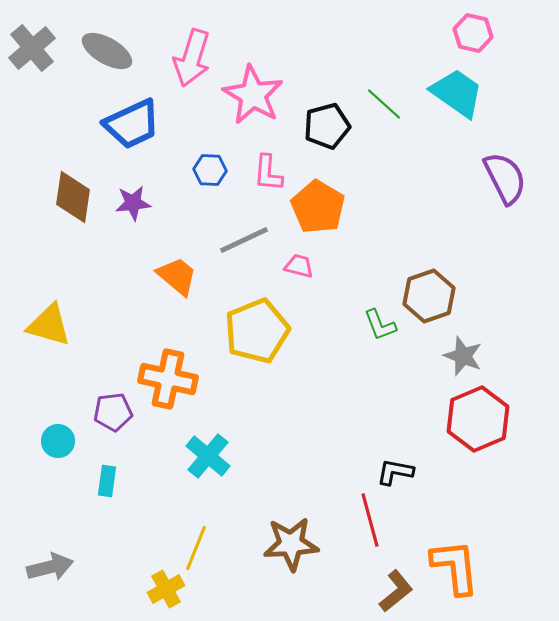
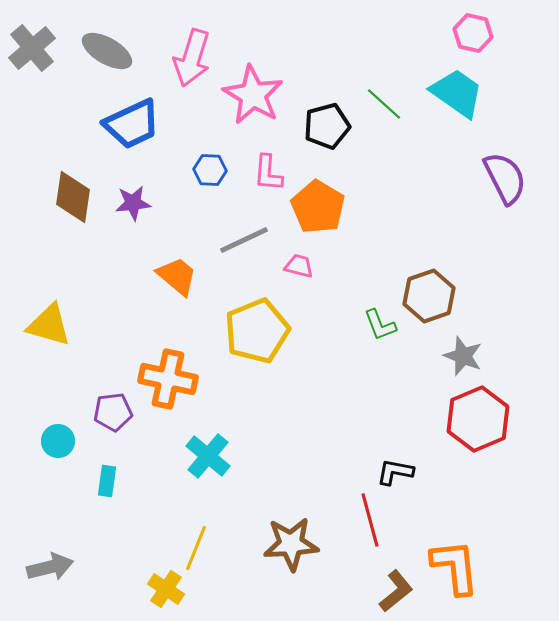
yellow cross: rotated 27 degrees counterclockwise
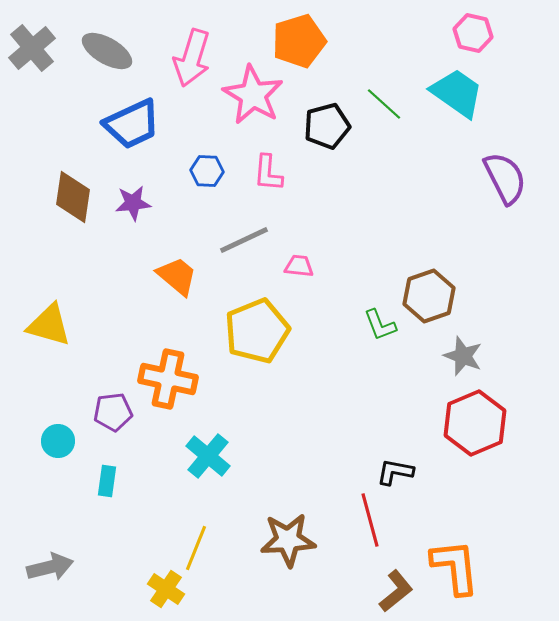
blue hexagon: moved 3 px left, 1 px down
orange pentagon: moved 19 px left, 166 px up; rotated 24 degrees clockwise
pink trapezoid: rotated 8 degrees counterclockwise
red hexagon: moved 3 px left, 4 px down
brown star: moved 3 px left, 4 px up
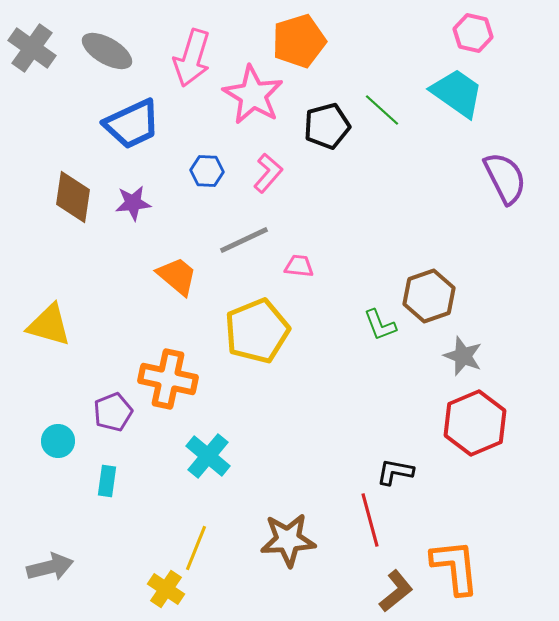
gray cross: rotated 15 degrees counterclockwise
green line: moved 2 px left, 6 px down
pink L-shape: rotated 144 degrees counterclockwise
purple pentagon: rotated 15 degrees counterclockwise
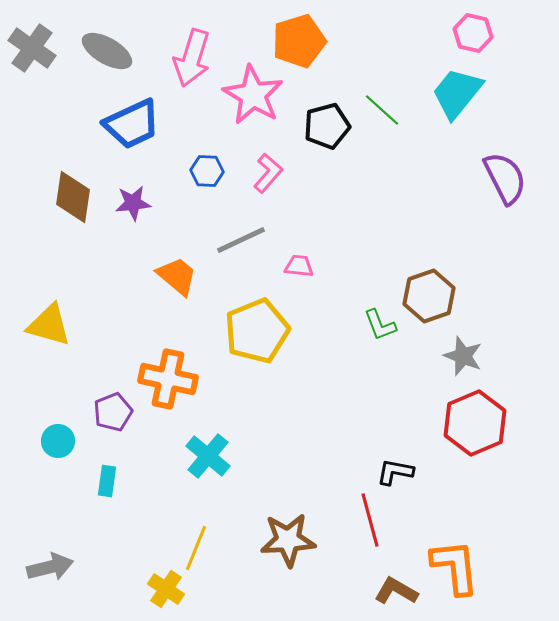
cyan trapezoid: rotated 86 degrees counterclockwise
gray line: moved 3 px left
brown L-shape: rotated 111 degrees counterclockwise
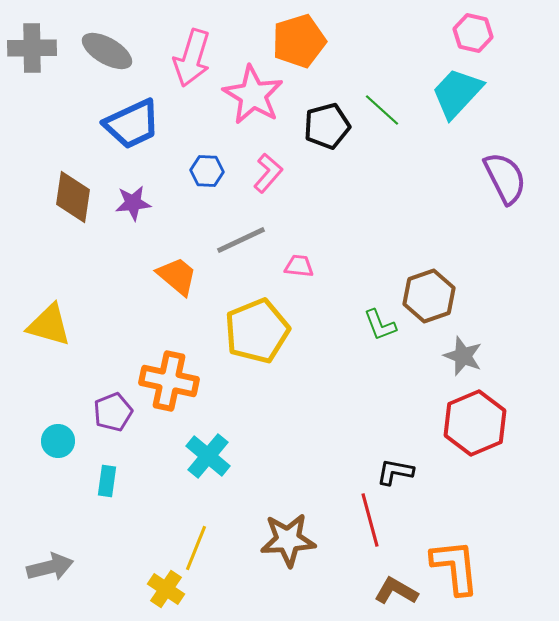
gray cross: rotated 36 degrees counterclockwise
cyan trapezoid: rotated 4 degrees clockwise
orange cross: moved 1 px right, 2 px down
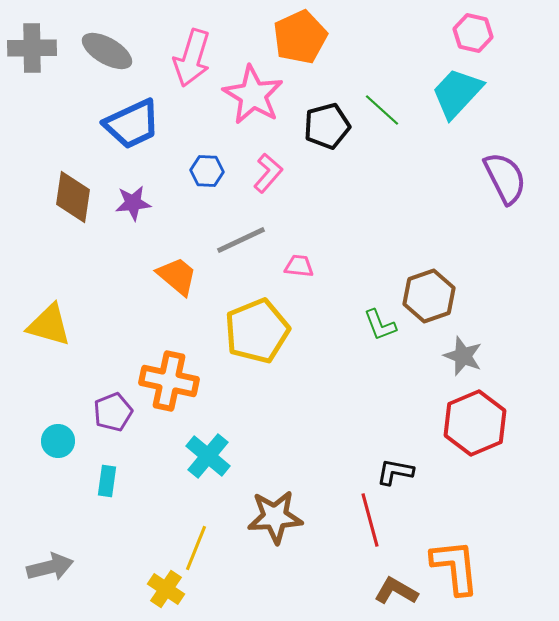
orange pentagon: moved 1 px right, 4 px up; rotated 8 degrees counterclockwise
brown star: moved 13 px left, 23 px up
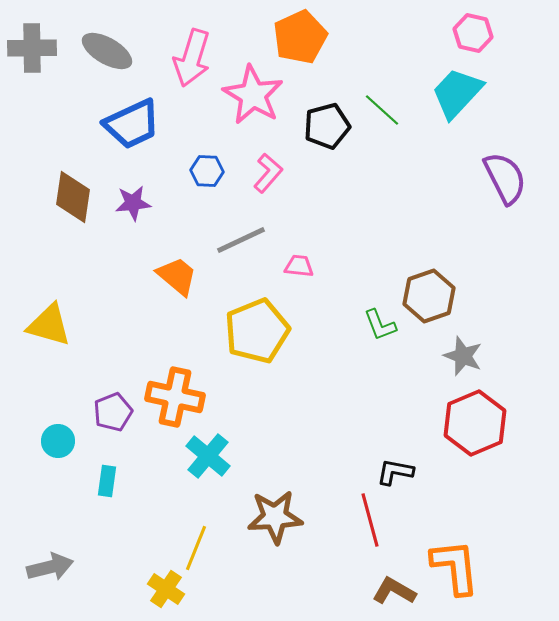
orange cross: moved 6 px right, 16 px down
brown L-shape: moved 2 px left
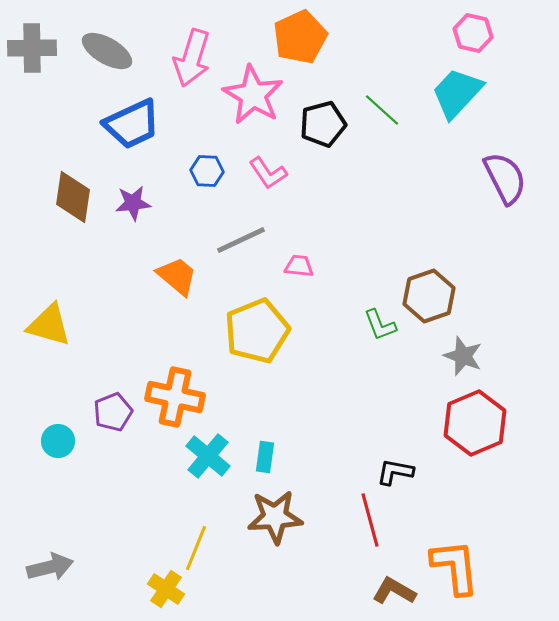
black pentagon: moved 4 px left, 2 px up
pink L-shape: rotated 105 degrees clockwise
cyan rectangle: moved 158 px right, 24 px up
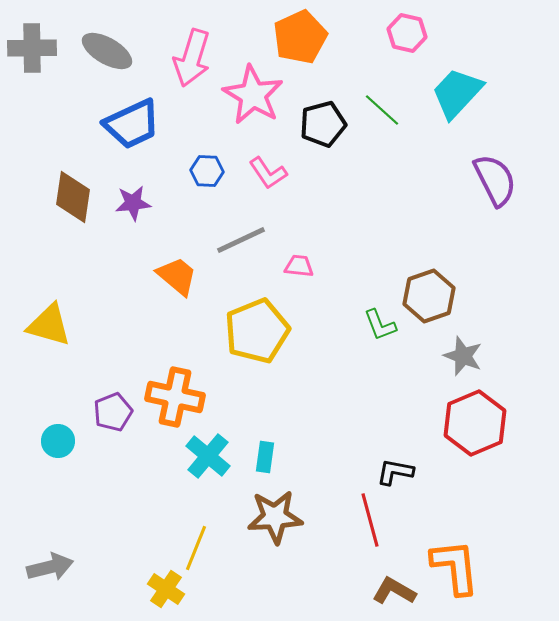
pink hexagon: moved 66 px left
purple semicircle: moved 10 px left, 2 px down
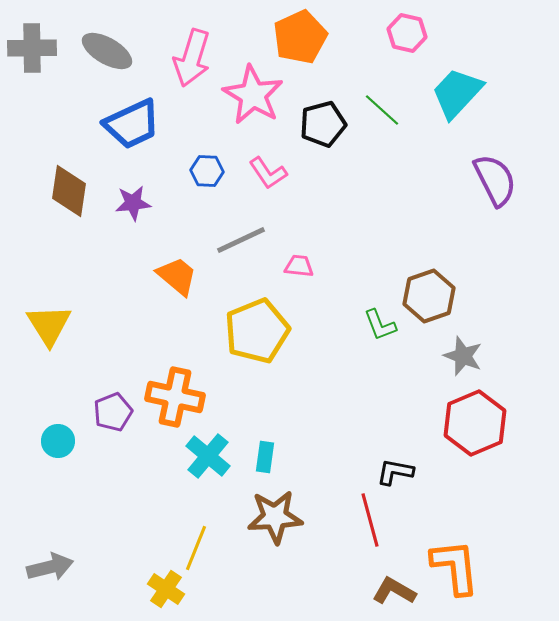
brown diamond: moved 4 px left, 6 px up
yellow triangle: rotated 42 degrees clockwise
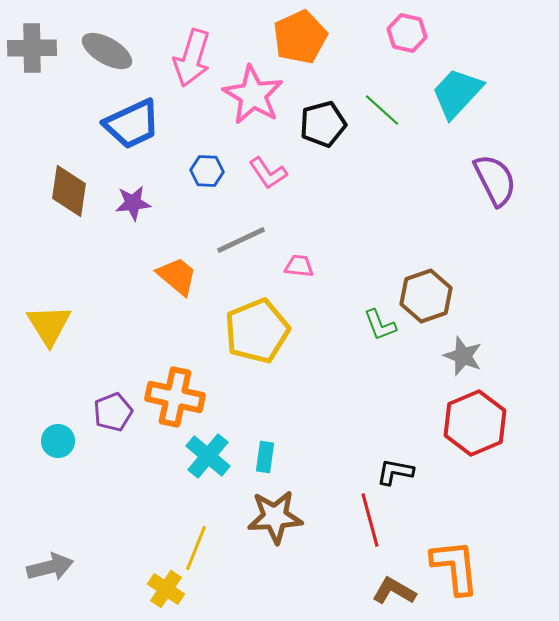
brown hexagon: moved 3 px left
